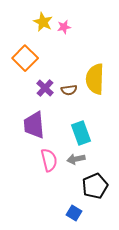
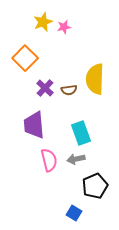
yellow star: rotated 24 degrees clockwise
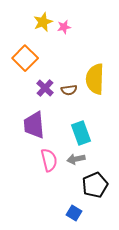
black pentagon: moved 1 px up
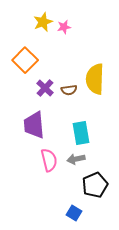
orange square: moved 2 px down
cyan rectangle: rotated 10 degrees clockwise
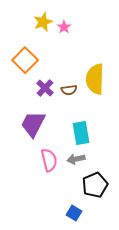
pink star: rotated 24 degrees counterclockwise
purple trapezoid: moved 1 px left, 1 px up; rotated 32 degrees clockwise
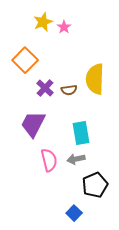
blue square: rotated 14 degrees clockwise
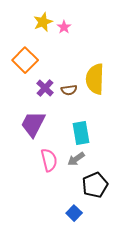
gray arrow: rotated 24 degrees counterclockwise
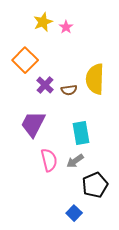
pink star: moved 2 px right
purple cross: moved 3 px up
gray arrow: moved 1 px left, 2 px down
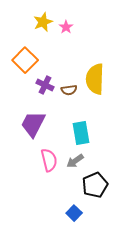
purple cross: rotated 18 degrees counterclockwise
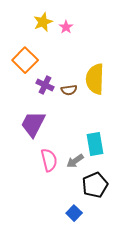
cyan rectangle: moved 14 px right, 11 px down
